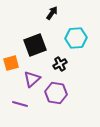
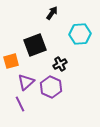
cyan hexagon: moved 4 px right, 4 px up
orange square: moved 2 px up
purple triangle: moved 6 px left, 3 px down
purple hexagon: moved 5 px left, 6 px up; rotated 15 degrees clockwise
purple line: rotated 49 degrees clockwise
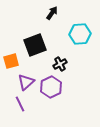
purple hexagon: rotated 10 degrees clockwise
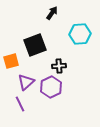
black cross: moved 1 px left, 2 px down; rotated 24 degrees clockwise
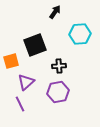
black arrow: moved 3 px right, 1 px up
purple hexagon: moved 7 px right, 5 px down; rotated 15 degrees clockwise
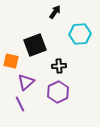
orange square: rotated 28 degrees clockwise
purple hexagon: rotated 15 degrees counterclockwise
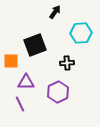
cyan hexagon: moved 1 px right, 1 px up
orange square: rotated 14 degrees counterclockwise
black cross: moved 8 px right, 3 px up
purple triangle: rotated 42 degrees clockwise
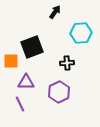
black square: moved 3 px left, 2 px down
purple hexagon: moved 1 px right
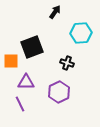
black cross: rotated 24 degrees clockwise
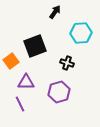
black square: moved 3 px right, 1 px up
orange square: rotated 35 degrees counterclockwise
purple hexagon: rotated 10 degrees clockwise
